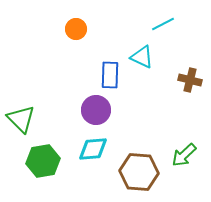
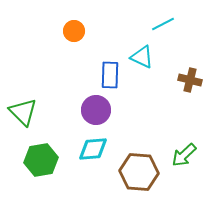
orange circle: moved 2 px left, 2 px down
green triangle: moved 2 px right, 7 px up
green hexagon: moved 2 px left, 1 px up
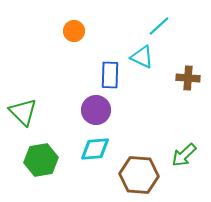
cyan line: moved 4 px left, 2 px down; rotated 15 degrees counterclockwise
brown cross: moved 2 px left, 2 px up; rotated 10 degrees counterclockwise
cyan diamond: moved 2 px right
brown hexagon: moved 3 px down
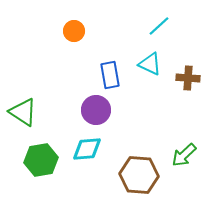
cyan triangle: moved 8 px right, 7 px down
blue rectangle: rotated 12 degrees counterclockwise
green triangle: rotated 12 degrees counterclockwise
cyan diamond: moved 8 px left
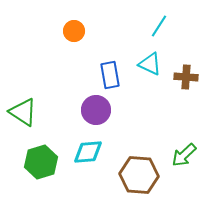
cyan line: rotated 15 degrees counterclockwise
brown cross: moved 2 px left, 1 px up
cyan diamond: moved 1 px right, 3 px down
green hexagon: moved 2 px down; rotated 8 degrees counterclockwise
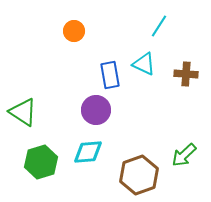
cyan triangle: moved 6 px left
brown cross: moved 3 px up
brown hexagon: rotated 24 degrees counterclockwise
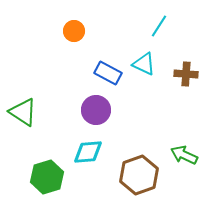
blue rectangle: moved 2 px left, 2 px up; rotated 52 degrees counterclockwise
green arrow: rotated 68 degrees clockwise
green hexagon: moved 6 px right, 15 px down
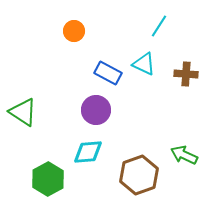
green hexagon: moved 1 px right, 2 px down; rotated 12 degrees counterclockwise
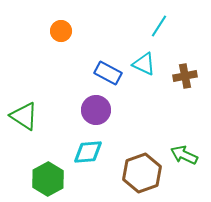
orange circle: moved 13 px left
brown cross: moved 1 px left, 2 px down; rotated 15 degrees counterclockwise
green triangle: moved 1 px right, 4 px down
brown hexagon: moved 3 px right, 2 px up
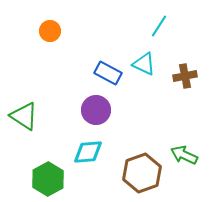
orange circle: moved 11 px left
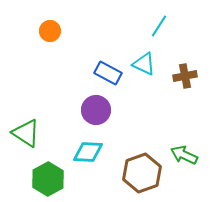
green triangle: moved 2 px right, 17 px down
cyan diamond: rotated 8 degrees clockwise
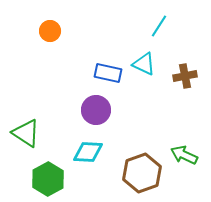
blue rectangle: rotated 16 degrees counterclockwise
